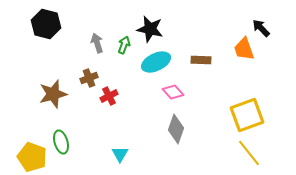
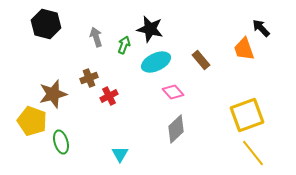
gray arrow: moved 1 px left, 6 px up
brown rectangle: rotated 48 degrees clockwise
gray diamond: rotated 28 degrees clockwise
yellow line: moved 4 px right
yellow pentagon: moved 36 px up
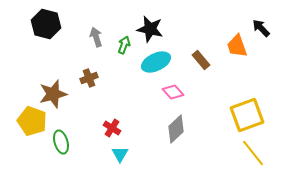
orange trapezoid: moved 7 px left, 3 px up
red cross: moved 3 px right, 32 px down; rotated 30 degrees counterclockwise
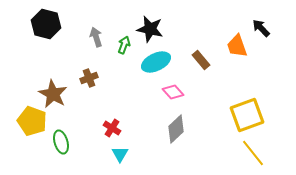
brown star: rotated 28 degrees counterclockwise
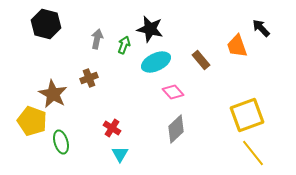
gray arrow: moved 1 px right, 2 px down; rotated 30 degrees clockwise
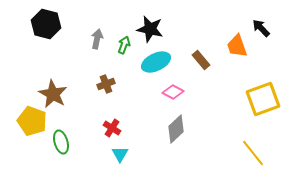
brown cross: moved 17 px right, 6 px down
pink diamond: rotated 20 degrees counterclockwise
yellow square: moved 16 px right, 16 px up
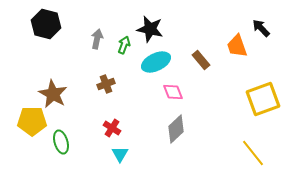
pink diamond: rotated 40 degrees clockwise
yellow pentagon: rotated 20 degrees counterclockwise
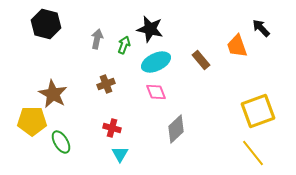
pink diamond: moved 17 px left
yellow square: moved 5 px left, 12 px down
red cross: rotated 18 degrees counterclockwise
green ellipse: rotated 15 degrees counterclockwise
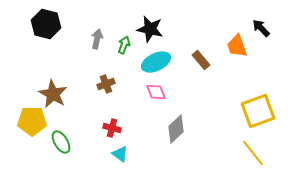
cyan triangle: rotated 24 degrees counterclockwise
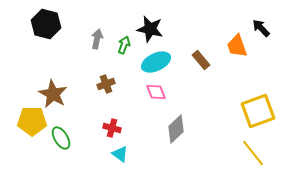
green ellipse: moved 4 px up
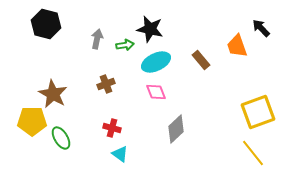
green arrow: moved 1 px right; rotated 60 degrees clockwise
yellow square: moved 1 px down
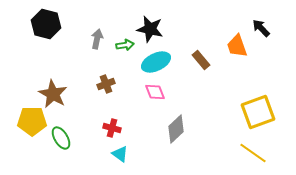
pink diamond: moved 1 px left
yellow line: rotated 16 degrees counterclockwise
